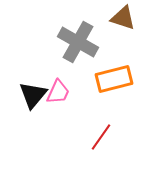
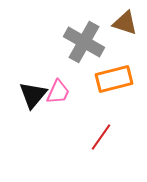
brown triangle: moved 2 px right, 5 px down
gray cross: moved 6 px right
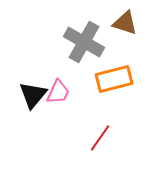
red line: moved 1 px left, 1 px down
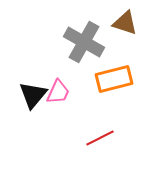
red line: rotated 28 degrees clockwise
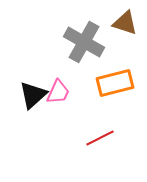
orange rectangle: moved 1 px right, 4 px down
black triangle: rotated 8 degrees clockwise
